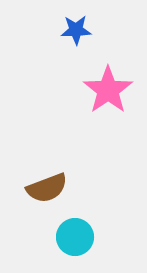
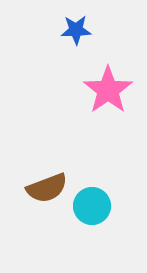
cyan circle: moved 17 px right, 31 px up
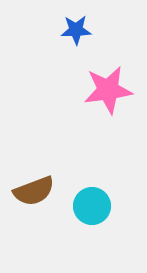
pink star: rotated 27 degrees clockwise
brown semicircle: moved 13 px left, 3 px down
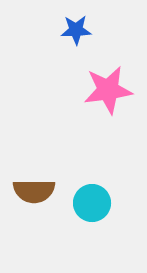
brown semicircle: rotated 21 degrees clockwise
cyan circle: moved 3 px up
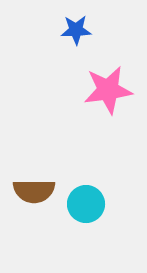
cyan circle: moved 6 px left, 1 px down
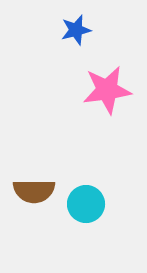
blue star: rotated 12 degrees counterclockwise
pink star: moved 1 px left
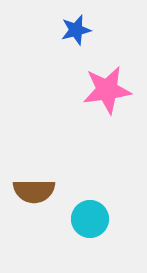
cyan circle: moved 4 px right, 15 px down
